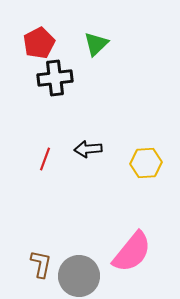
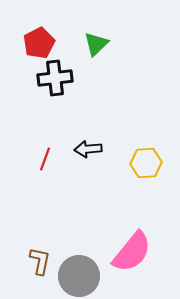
brown L-shape: moved 1 px left, 3 px up
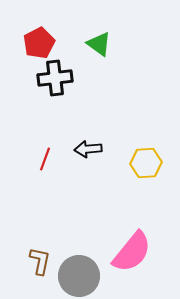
green triangle: moved 3 px right; rotated 40 degrees counterclockwise
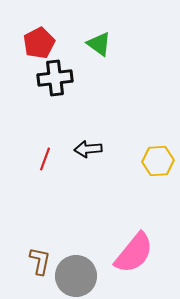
yellow hexagon: moved 12 px right, 2 px up
pink semicircle: moved 2 px right, 1 px down
gray circle: moved 3 px left
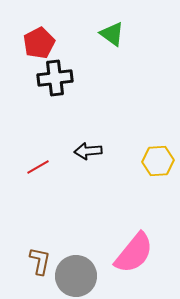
green triangle: moved 13 px right, 10 px up
black arrow: moved 2 px down
red line: moved 7 px left, 8 px down; rotated 40 degrees clockwise
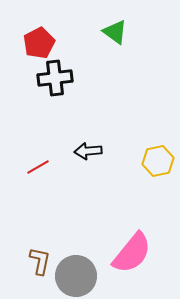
green triangle: moved 3 px right, 2 px up
yellow hexagon: rotated 8 degrees counterclockwise
pink semicircle: moved 2 px left
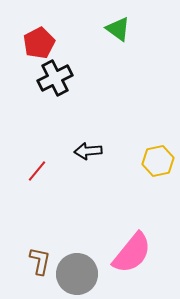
green triangle: moved 3 px right, 3 px up
black cross: rotated 20 degrees counterclockwise
red line: moved 1 px left, 4 px down; rotated 20 degrees counterclockwise
gray circle: moved 1 px right, 2 px up
